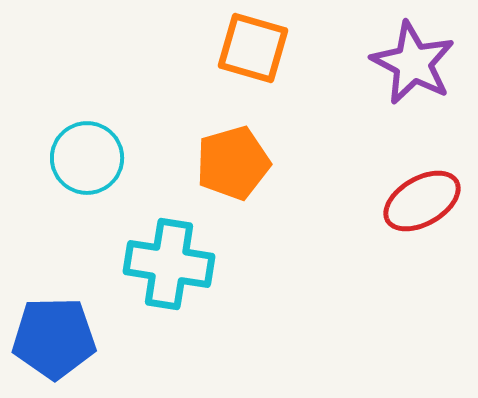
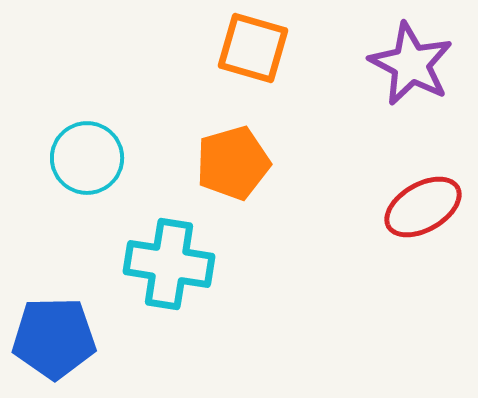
purple star: moved 2 px left, 1 px down
red ellipse: moved 1 px right, 6 px down
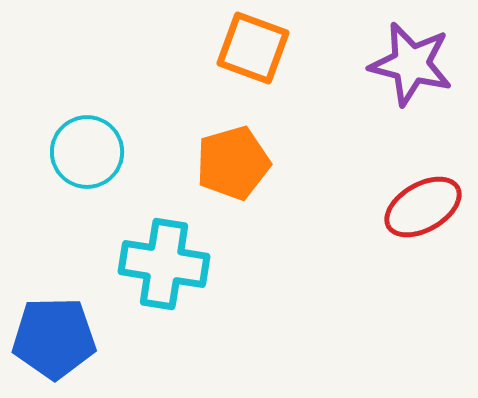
orange square: rotated 4 degrees clockwise
purple star: rotated 14 degrees counterclockwise
cyan circle: moved 6 px up
cyan cross: moved 5 px left
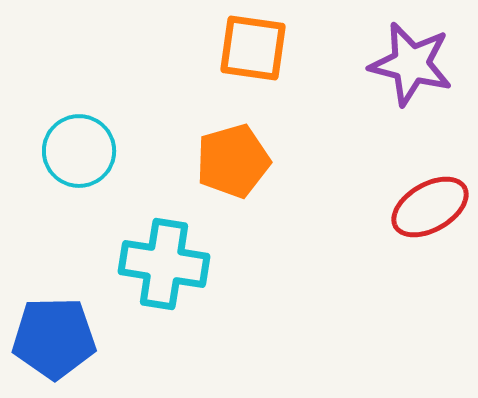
orange square: rotated 12 degrees counterclockwise
cyan circle: moved 8 px left, 1 px up
orange pentagon: moved 2 px up
red ellipse: moved 7 px right
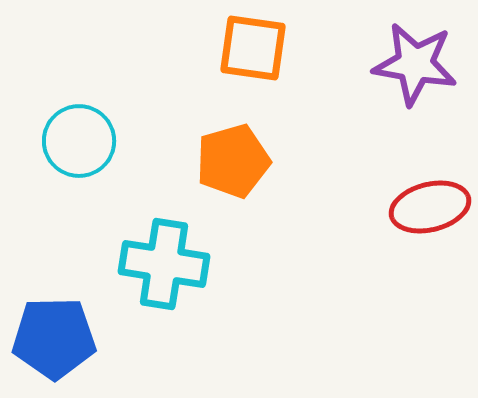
purple star: moved 4 px right; rotated 4 degrees counterclockwise
cyan circle: moved 10 px up
red ellipse: rotated 16 degrees clockwise
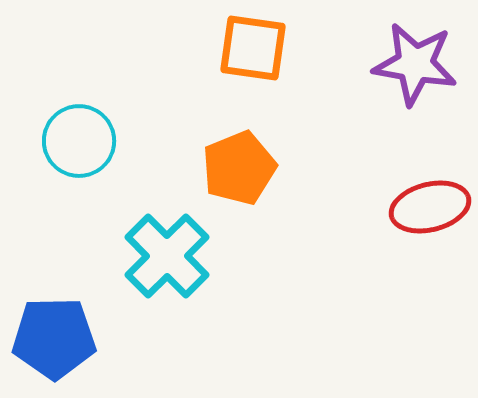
orange pentagon: moved 6 px right, 7 px down; rotated 6 degrees counterclockwise
cyan cross: moved 3 px right, 8 px up; rotated 36 degrees clockwise
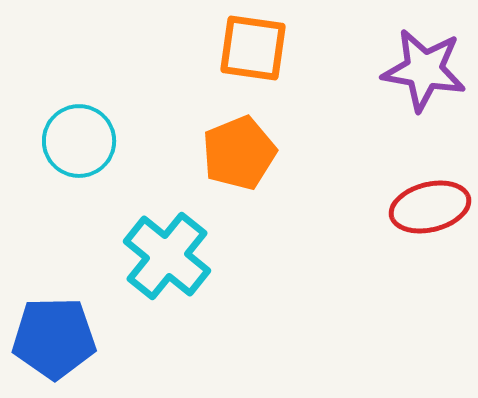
purple star: moved 9 px right, 6 px down
orange pentagon: moved 15 px up
cyan cross: rotated 6 degrees counterclockwise
